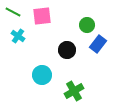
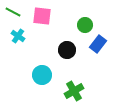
pink square: rotated 12 degrees clockwise
green circle: moved 2 px left
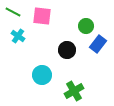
green circle: moved 1 px right, 1 px down
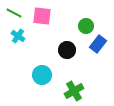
green line: moved 1 px right, 1 px down
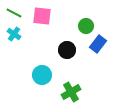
cyan cross: moved 4 px left, 2 px up
green cross: moved 3 px left, 1 px down
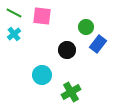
green circle: moved 1 px down
cyan cross: rotated 16 degrees clockwise
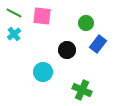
green circle: moved 4 px up
cyan circle: moved 1 px right, 3 px up
green cross: moved 11 px right, 2 px up; rotated 36 degrees counterclockwise
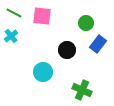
cyan cross: moved 3 px left, 2 px down
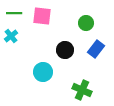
green line: rotated 28 degrees counterclockwise
blue rectangle: moved 2 px left, 5 px down
black circle: moved 2 px left
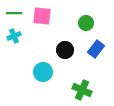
cyan cross: moved 3 px right; rotated 16 degrees clockwise
